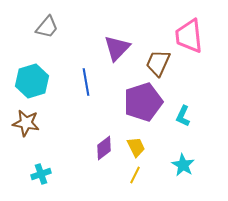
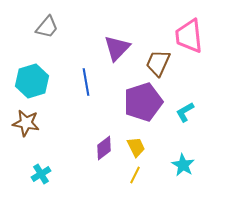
cyan L-shape: moved 2 px right, 4 px up; rotated 35 degrees clockwise
cyan cross: rotated 12 degrees counterclockwise
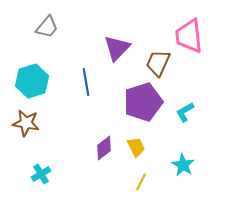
yellow line: moved 6 px right, 7 px down
